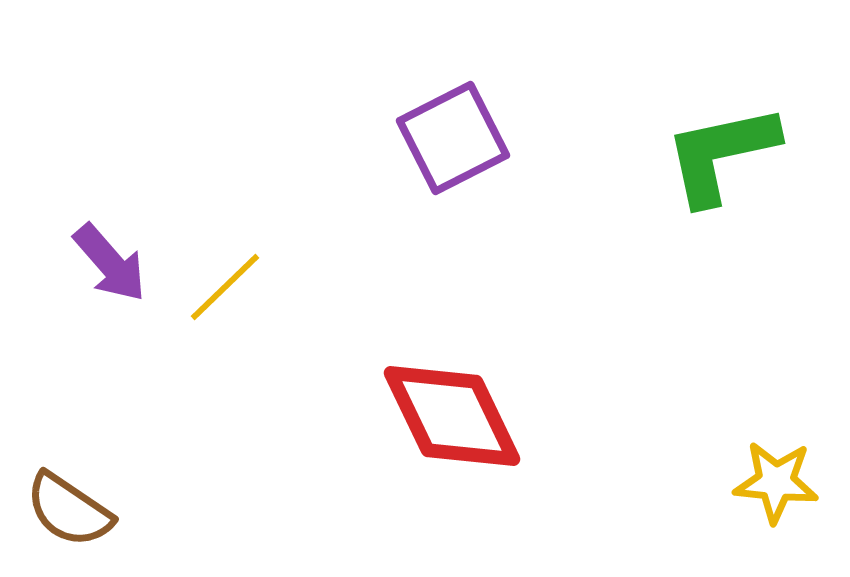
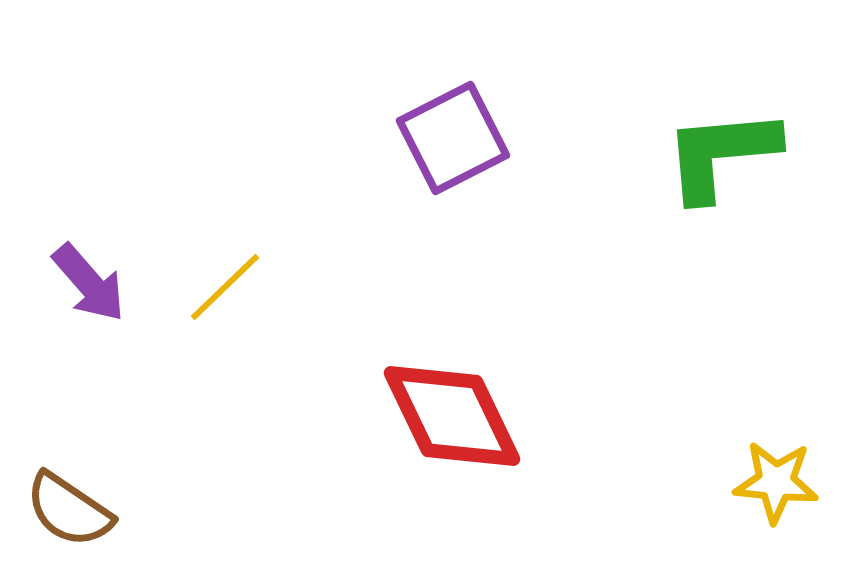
green L-shape: rotated 7 degrees clockwise
purple arrow: moved 21 px left, 20 px down
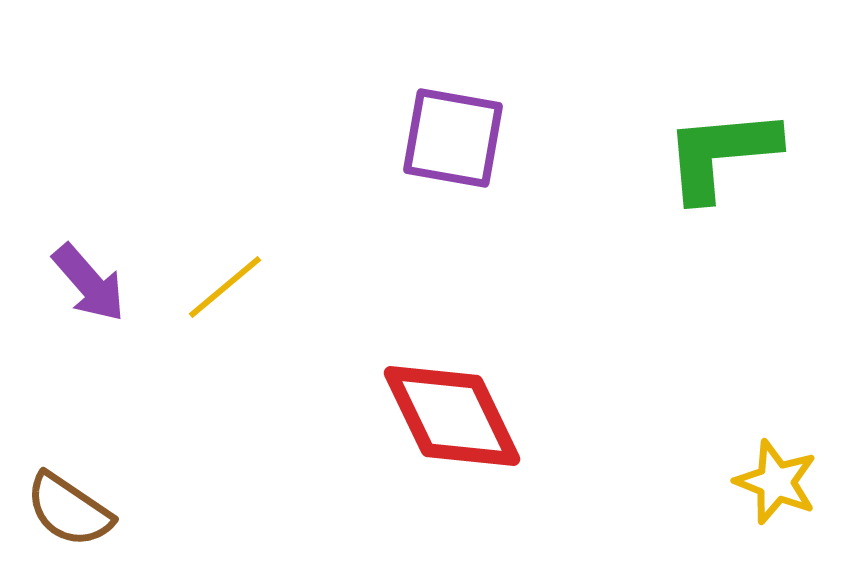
purple square: rotated 37 degrees clockwise
yellow line: rotated 4 degrees clockwise
yellow star: rotated 16 degrees clockwise
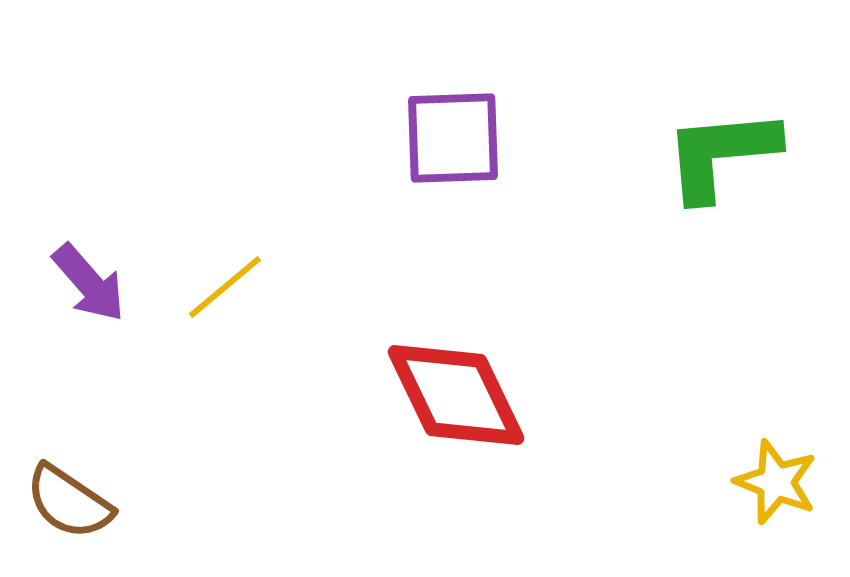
purple square: rotated 12 degrees counterclockwise
red diamond: moved 4 px right, 21 px up
brown semicircle: moved 8 px up
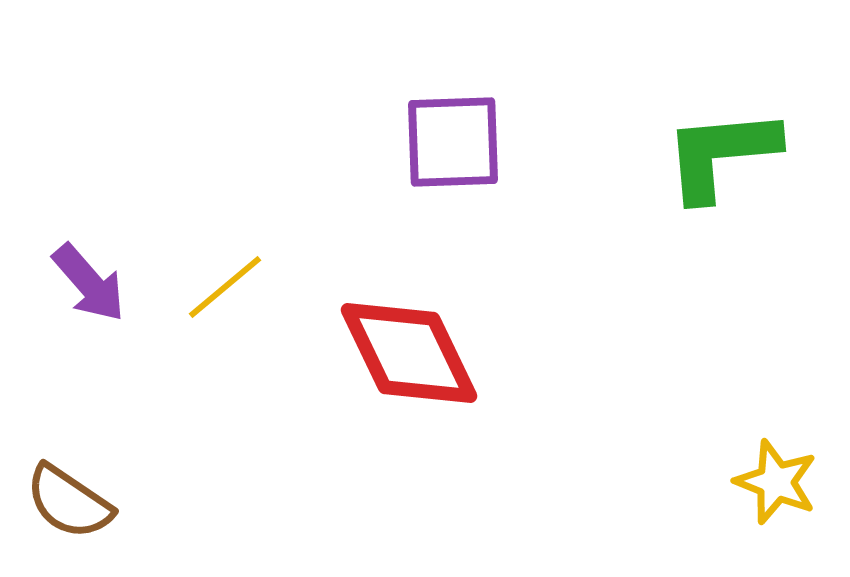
purple square: moved 4 px down
red diamond: moved 47 px left, 42 px up
